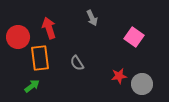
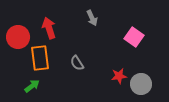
gray circle: moved 1 px left
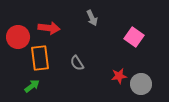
red arrow: rotated 115 degrees clockwise
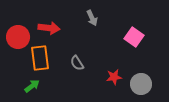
red star: moved 5 px left, 1 px down
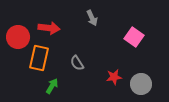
orange rectangle: moved 1 px left; rotated 20 degrees clockwise
green arrow: moved 20 px right; rotated 21 degrees counterclockwise
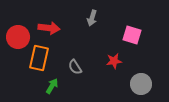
gray arrow: rotated 42 degrees clockwise
pink square: moved 2 px left, 2 px up; rotated 18 degrees counterclockwise
gray semicircle: moved 2 px left, 4 px down
red star: moved 16 px up
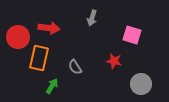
red star: rotated 21 degrees clockwise
